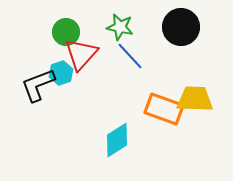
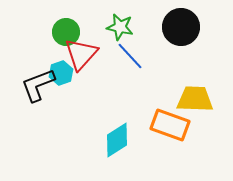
orange rectangle: moved 6 px right, 16 px down
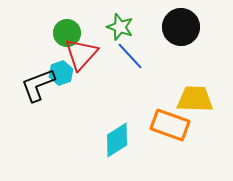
green star: rotated 8 degrees clockwise
green circle: moved 1 px right, 1 px down
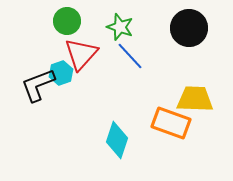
black circle: moved 8 px right, 1 px down
green circle: moved 12 px up
orange rectangle: moved 1 px right, 2 px up
cyan diamond: rotated 39 degrees counterclockwise
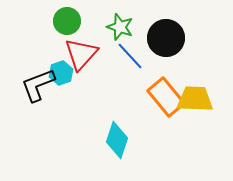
black circle: moved 23 px left, 10 px down
orange rectangle: moved 5 px left, 26 px up; rotated 30 degrees clockwise
